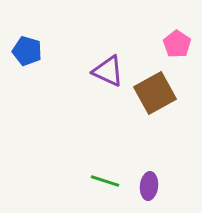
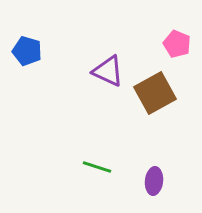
pink pentagon: rotated 12 degrees counterclockwise
green line: moved 8 px left, 14 px up
purple ellipse: moved 5 px right, 5 px up
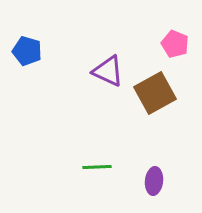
pink pentagon: moved 2 px left
green line: rotated 20 degrees counterclockwise
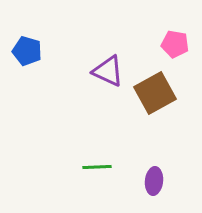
pink pentagon: rotated 12 degrees counterclockwise
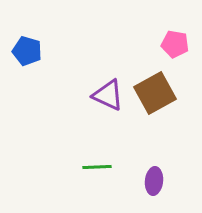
purple triangle: moved 24 px down
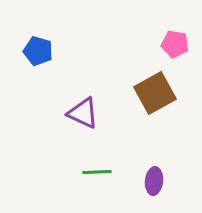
blue pentagon: moved 11 px right
purple triangle: moved 25 px left, 18 px down
green line: moved 5 px down
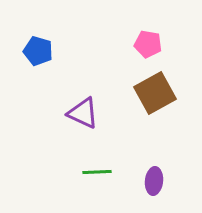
pink pentagon: moved 27 px left
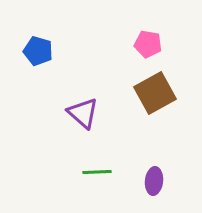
purple triangle: rotated 16 degrees clockwise
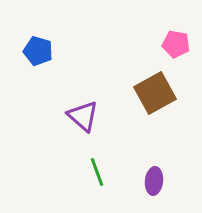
pink pentagon: moved 28 px right
purple triangle: moved 3 px down
green line: rotated 72 degrees clockwise
